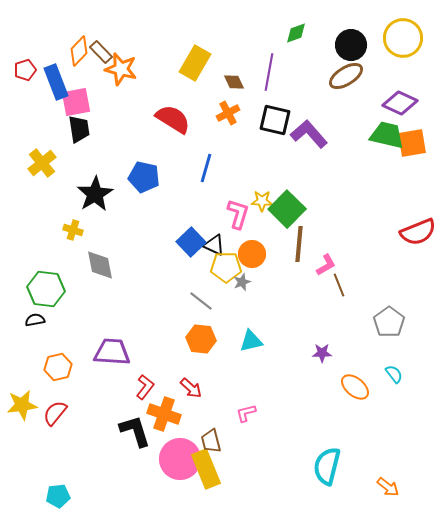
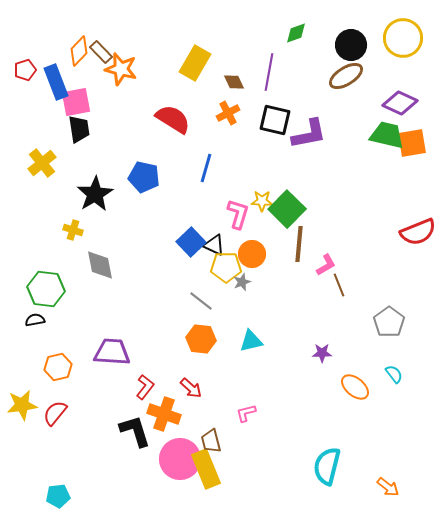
purple L-shape at (309, 134): rotated 120 degrees clockwise
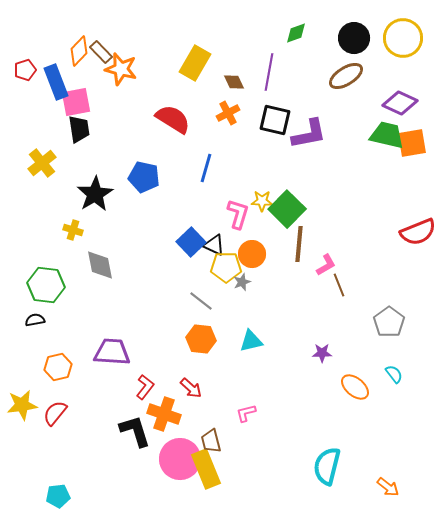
black circle at (351, 45): moved 3 px right, 7 px up
green hexagon at (46, 289): moved 4 px up
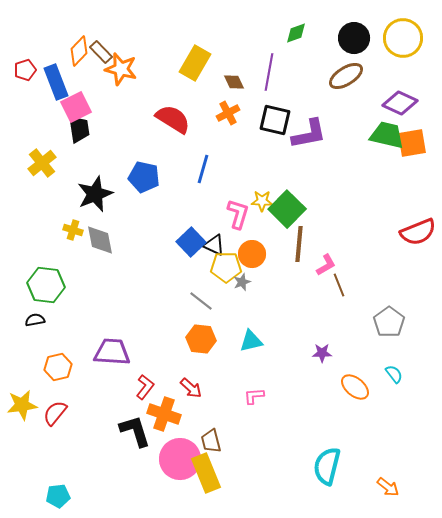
pink square at (76, 102): moved 5 px down; rotated 16 degrees counterclockwise
blue line at (206, 168): moved 3 px left, 1 px down
black star at (95, 194): rotated 9 degrees clockwise
gray diamond at (100, 265): moved 25 px up
pink L-shape at (246, 413): moved 8 px right, 17 px up; rotated 10 degrees clockwise
yellow rectangle at (206, 469): moved 4 px down
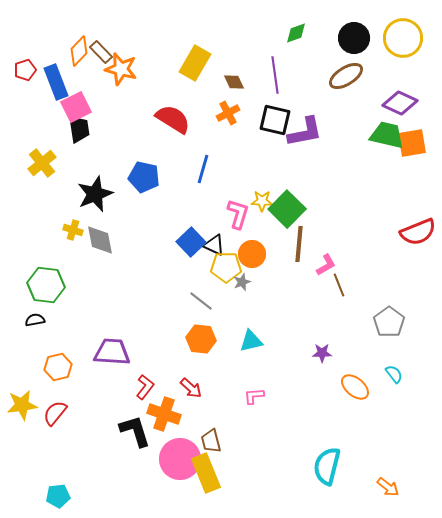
purple line at (269, 72): moved 6 px right, 3 px down; rotated 18 degrees counterclockwise
purple L-shape at (309, 134): moved 4 px left, 2 px up
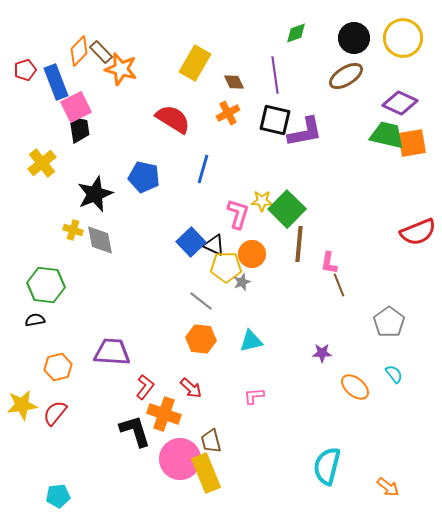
pink L-shape at (326, 265): moved 3 px right, 2 px up; rotated 130 degrees clockwise
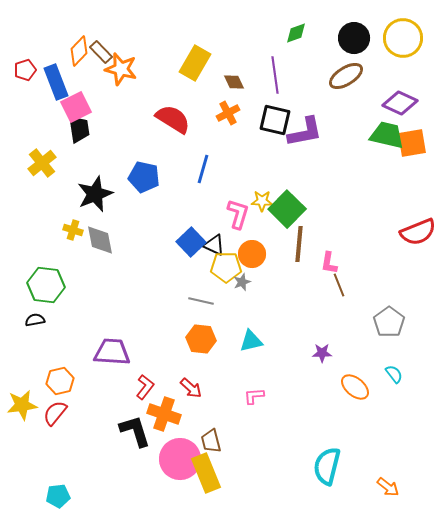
gray line at (201, 301): rotated 25 degrees counterclockwise
orange hexagon at (58, 367): moved 2 px right, 14 px down
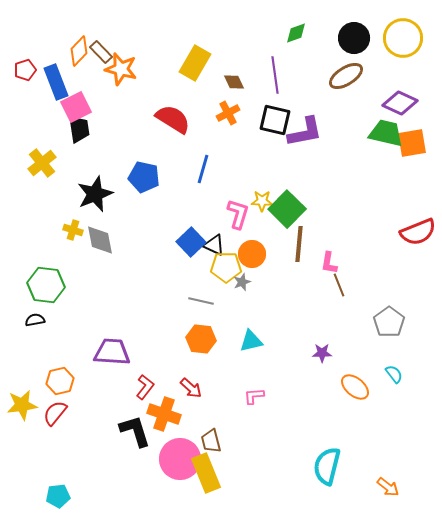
green trapezoid at (387, 135): moved 1 px left, 2 px up
